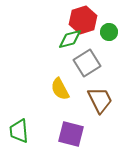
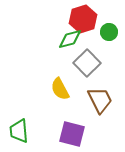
red hexagon: moved 1 px up
gray square: rotated 12 degrees counterclockwise
purple square: moved 1 px right
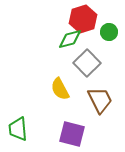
green trapezoid: moved 1 px left, 2 px up
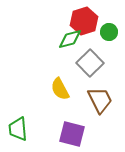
red hexagon: moved 1 px right, 2 px down
gray square: moved 3 px right
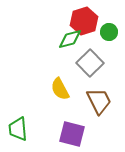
brown trapezoid: moved 1 px left, 1 px down
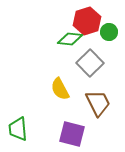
red hexagon: moved 3 px right
green diamond: rotated 20 degrees clockwise
brown trapezoid: moved 1 px left, 2 px down
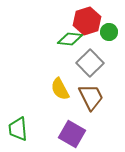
brown trapezoid: moved 7 px left, 6 px up
purple square: rotated 16 degrees clockwise
